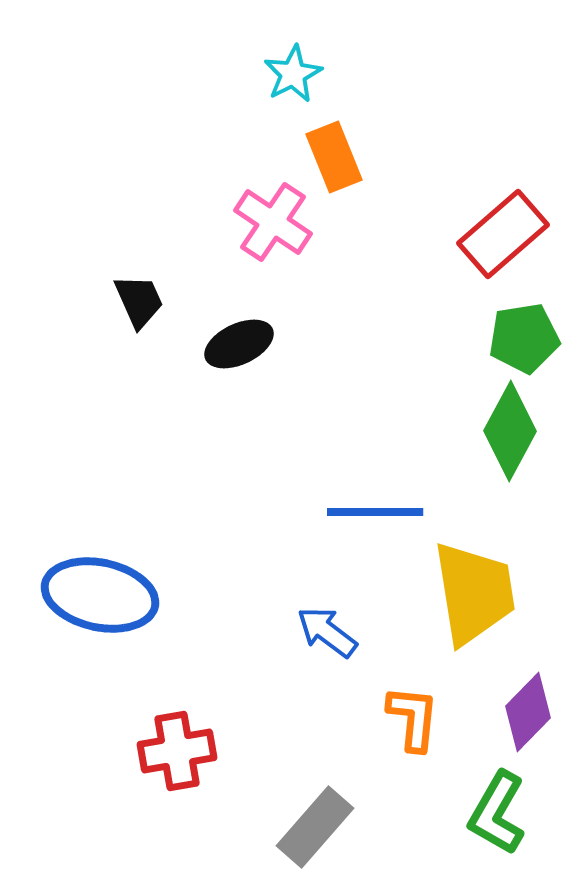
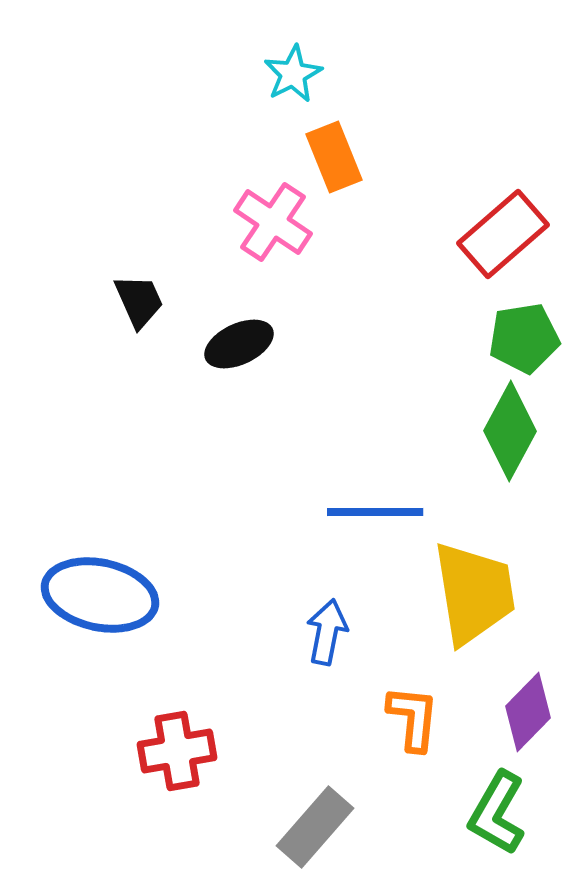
blue arrow: rotated 64 degrees clockwise
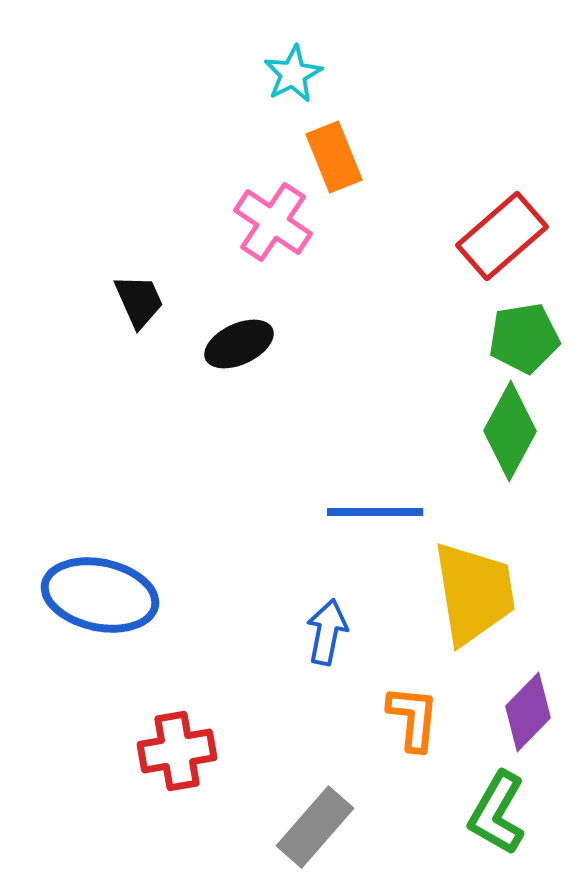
red rectangle: moved 1 px left, 2 px down
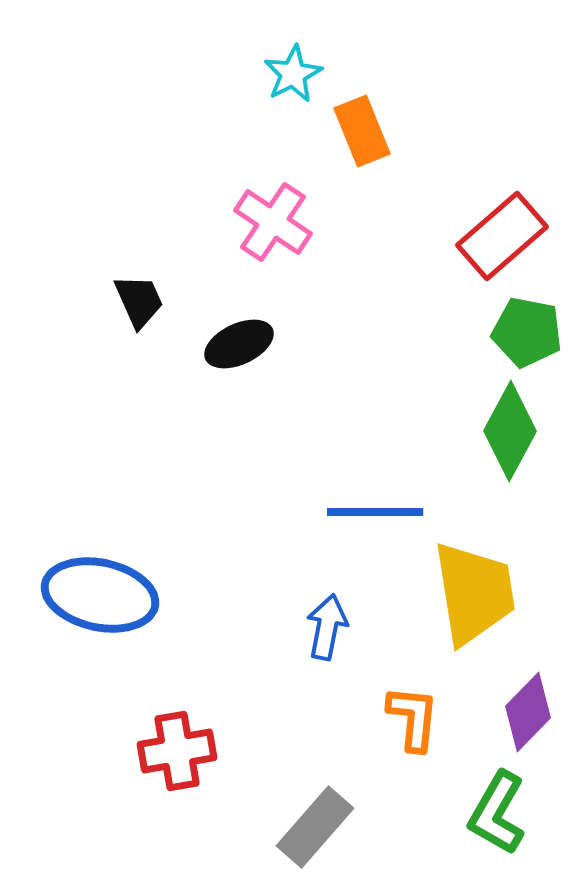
orange rectangle: moved 28 px right, 26 px up
green pentagon: moved 3 px right, 6 px up; rotated 20 degrees clockwise
blue arrow: moved 5 px up
